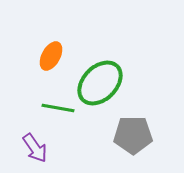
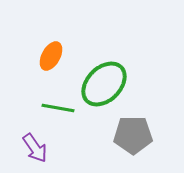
green ellipse: moved 4 px right, 1 px down
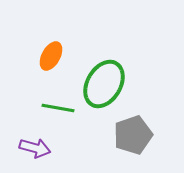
green ellipse: rotated 15 degrees counterclockwise
gray pentagon: rotated 18 degrees counterclockwise
purple arrow: rotated 40 degrees counterclockwise
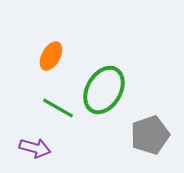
green ellipse: moved 6 px down
green line: rotated 20 degrees clockwise
gray pentagon: moved 17 px right
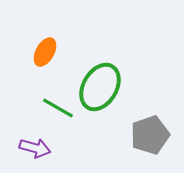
orange ellipse: moved 6 px left, 4 px up
green ellipse: moved 4 px left, 3 px up
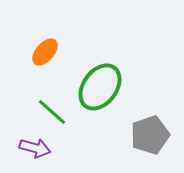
orange ellipse: rotated 12 degrees clockwise
green ellipse: rotated 6 degrees clockwise
green line: moved 6 px left, 4 px down; rotated 12 degrees clockwise
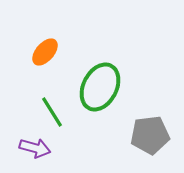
green ellipse: rotated 9 degrees counterclockwise
green line: rotated 16 degrees clockwise
gray pentagon: rotated 12 degrees clockwise
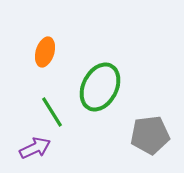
orange ellipse: rotated 24 degrees counterclockwise
purple arrow: rotated 40 degrees counterclockwise
